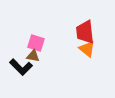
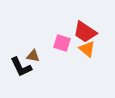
red trapezoid: rotated 50 degrees counterclockwise
pink square: moved 26 px right
black L-shape: rotated 20 degrees clockwise
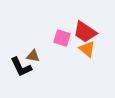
pink square: moved 5 px up
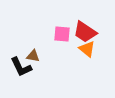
pink square: moved 4 px up; rotated 12 degrees counterclockwise
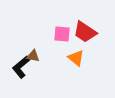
orange triangle: moved 11 px left, 9 px down
black L-shape: rotated 75 degrees clockwise
